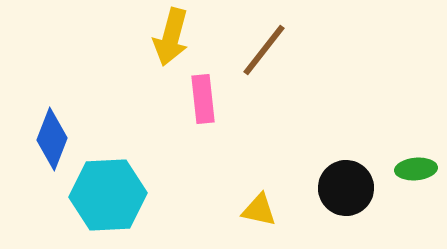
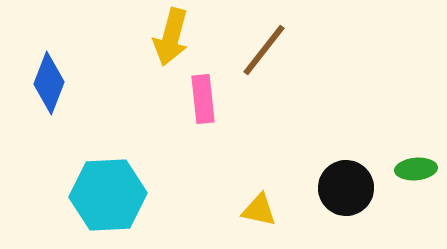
blue diamond: moved 3 px left, 56 px up
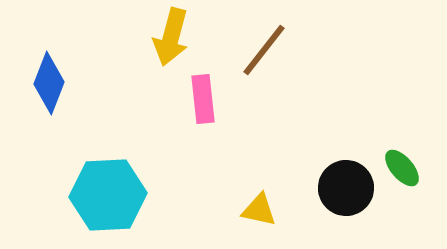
green ellipse: moved 14 px left, 1 px up; rotated 54 degrees clockwise
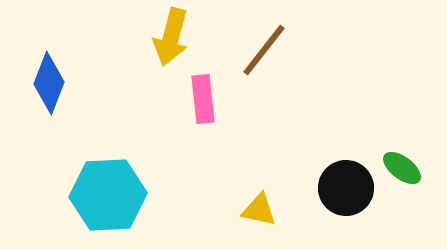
green ellipse: rotated 12 degrees counterclockwise
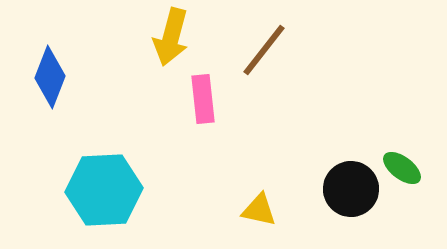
blue diamond: moved 1 px right, 6 px up
black circle: moved 5 px right, 1 px down
cyan hexagon: moved 4 px left, 5 px up
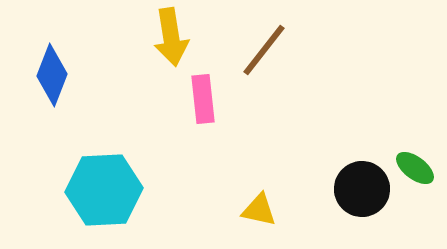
yellow arrow: rotated 24 degrees counterclockwise
blue diamond: moved 2 px right, 2 px up
green ellipse: moved 13 px right
black circle: moved 11 px right
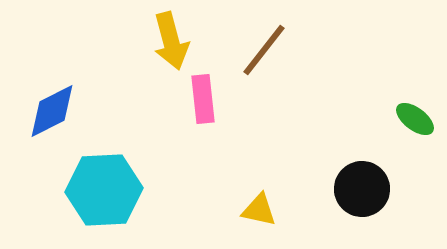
yellow arrow: moved 4 px down; rotated 6 degrees counterclockwise
blue diamond: moved 36 px down; rotated 42 degrees clockwise
green ellipse: moved 49 px up
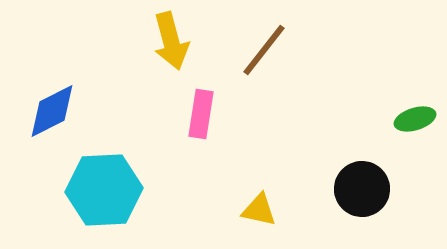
pink rectangle: moved 2 px left, 15 px down; rotated 15 degrees clockwise
green ellipse: rotated 54 degrees counterclockwise
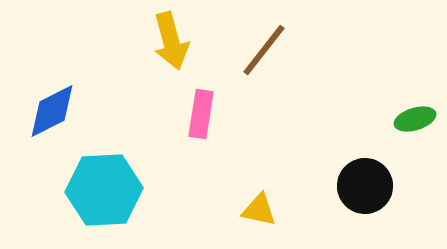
black circle: moved 3 px right, 3 px up
